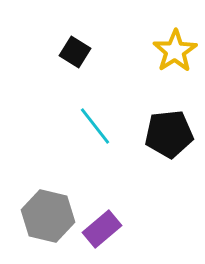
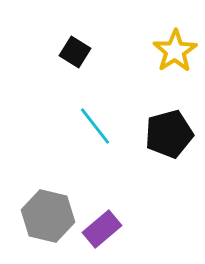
black pentagon: rotated 9 degrees counterclockwise
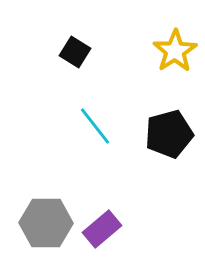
gray hexagon: moved 2 px left, 7 px down; rotated 12 degrees counterclockwise
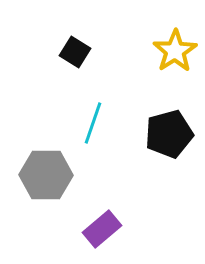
cyan line: moved 2 px left, 3 px up; rotated 57 degrees clockwise
gray hexagon: moved 48 px up
